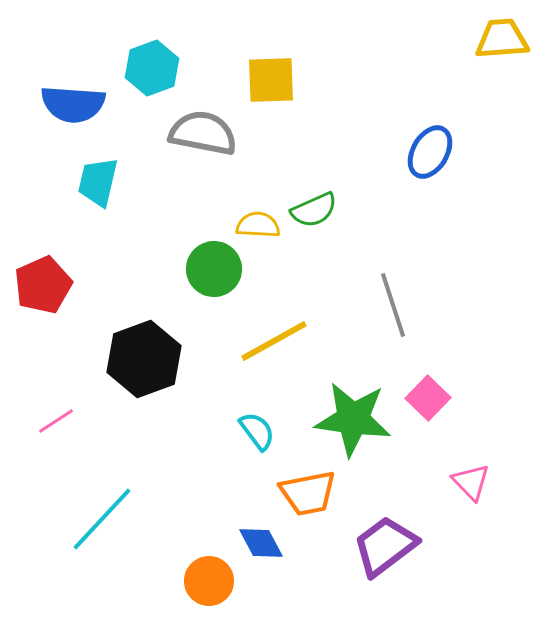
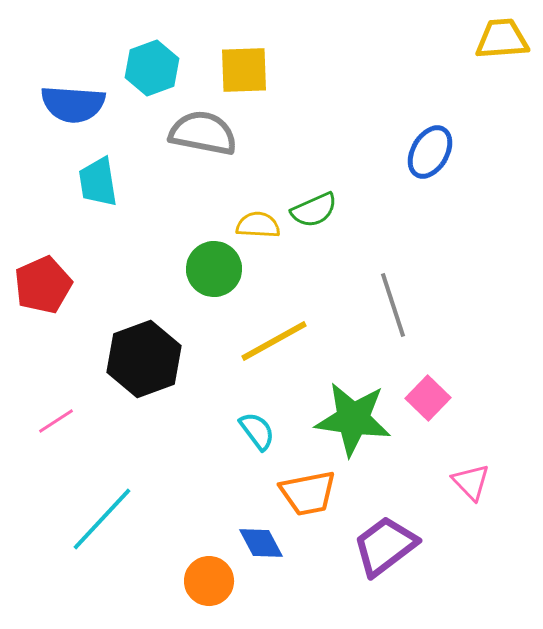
yellow square: moved 27 px left, 10 px up
cyan trapezoid: rotated 22 degrees counterclockwise
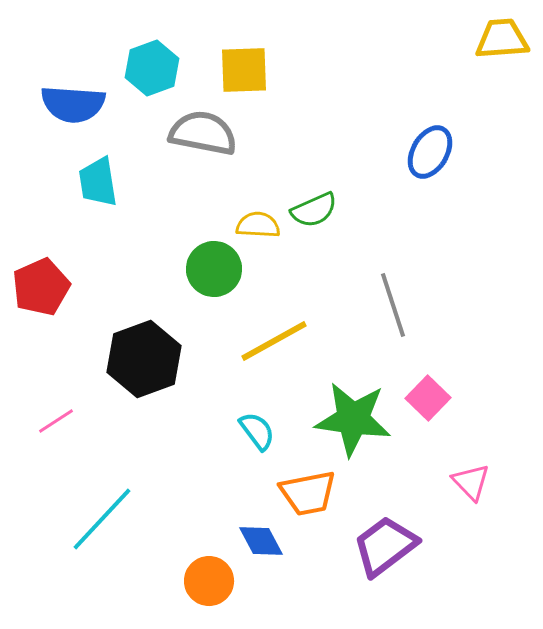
red pentagon: moved 2 px left, 2 px down
blue diamond: moved 2 px up
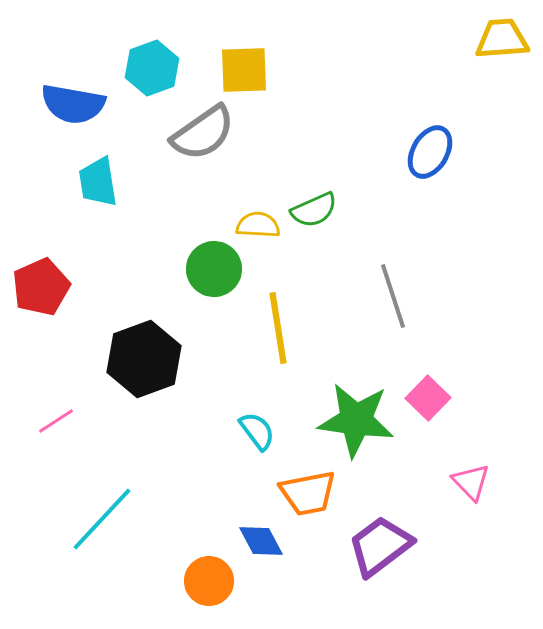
blue semicircle: rotated 6 degrees clockwise
gray semicircle: rotated 134 degrees clockwise
gray line: moved 9 px up
yellow line: moved 4 px right, 13 px up; rotated 70 degrees counterclockwise
green star: moved 3 px right, 1 px down
purple trapezoid: moved 5 px left
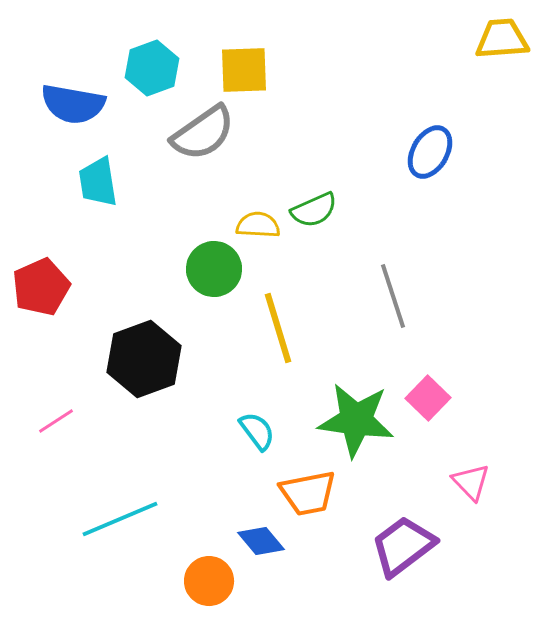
yellow line: rotated 8 degrees counterclockwise
cyan line: moved 18 px right; rotated 24 degrees clockwise
blue diamond: rotated 12 degrees counterclockwise
purple trapezoid: moved 23 px right
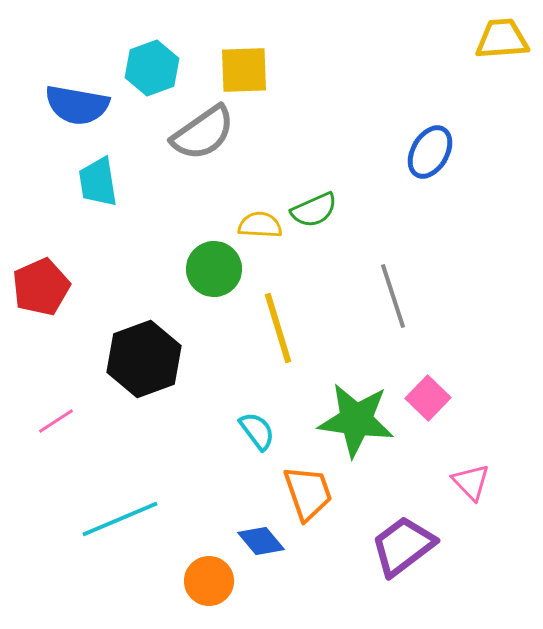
blue semicircle: moved 4 px right, 1 px down
yellow semicircle: moved 2 px right
orange trapezoid: rotated 98 degrees counterclockwise
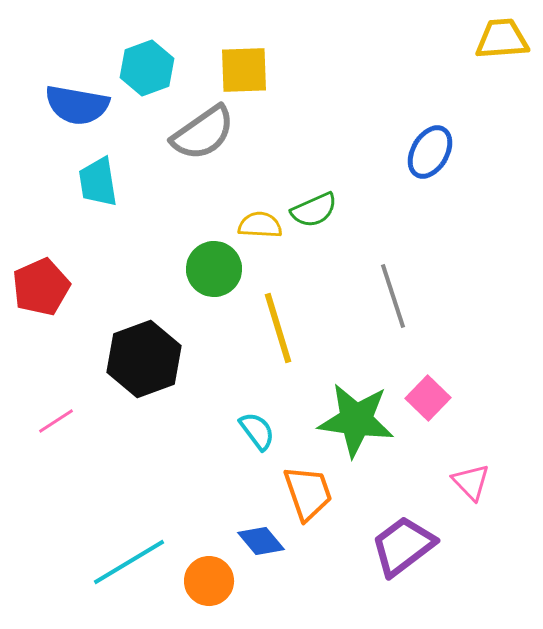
cyan hexagon: moved 5 px left
cyan line: moved 9 px right, 43 px down; rotated 8 degrees counterclockwise
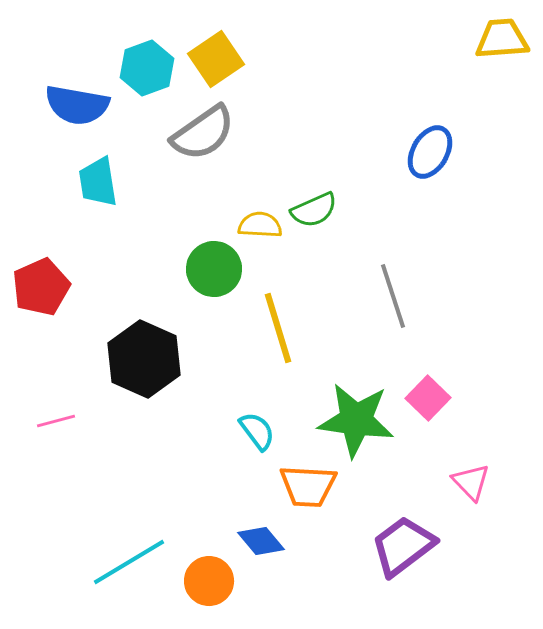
yellow square: moved 28 px left, 11 px up; rotated 32 degrees counterclockwise
black hexagon: rotated 16 degrees counterclockwise
pink line: rotated 18 degrees clockwise
orange trapezoid: moved 7 px up; rotated 112 degrees clockwise
